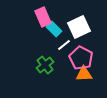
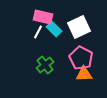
pink rectangle: rotated 54 degrees counterclockwise
white line: moved 26 px left, 13 px up; rotated 24 degrees counterclockwise
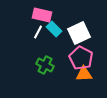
pink rectangle: moved 1 px left, 2 px up
white square: moved 6 px down
green cross: rotated 24 degrees counterclockwise
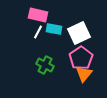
pink rectangle: moved 4 px left
cyan rectangle: rotated 35 degrees counterclockwise
pink pentagon: rotated 10 degrees clockwise
orange triangle: rotated 48 degrees counterclockwise
